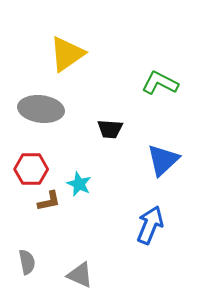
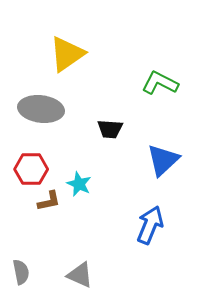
gray semicircle: moved 6 px left, 10 px down
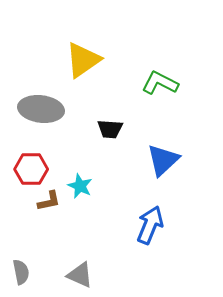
yellow triangle: moved 16 px right, 6 px down
cyan star: moved 1 px right, 2 px down
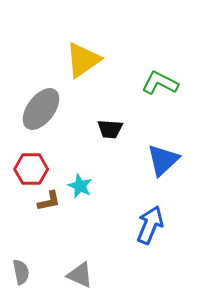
gray ellipse: rotated 60 degrees counterclockwise
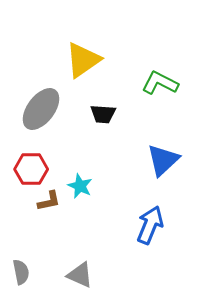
black trapezoid: moved 7 px left, 15 px up
